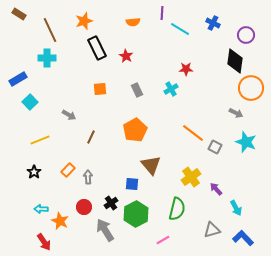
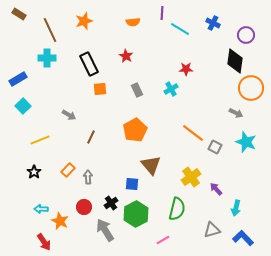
black rectangle at (97, 48): moved 8 px left, 16 px down
cyan square at (30, 102): moved 7 px left, 4 px down
cyan arrow at (236, 208): rotated 42 degrees clockwise
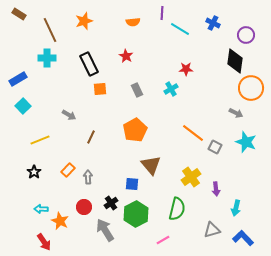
purple arrow at (216, 189): rotated 144 degrees counterclockwise
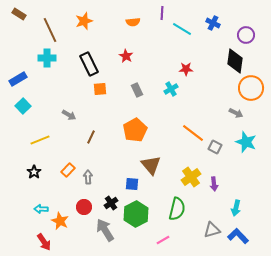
cyan line at (180, 29): moved 2 px right
purple arrow at (216, 189): moved 2 px left, 5 px up
blue L-shape at (243, 238): moved 5 px left, 2 px up
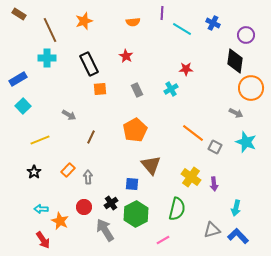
yellow cross at (191, 177): rotated 18 degrees counterclockwise
red arrow at (44, 242): moved 1 px left, 2 px up
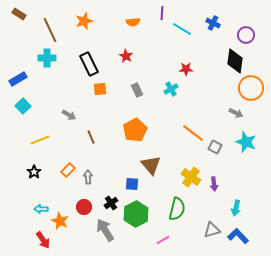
brown line at (91, 137): rotated 48 degrees counterclockwise
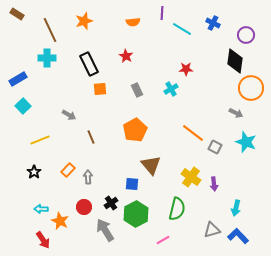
brown rectangle at (19, 14): moved 2 px left
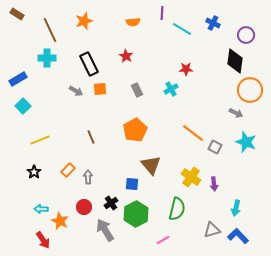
orange circle at (251, 88): moved 1 px left, 2 px down
gray arrow at (69, 115): moved 7 px right, 24 px up
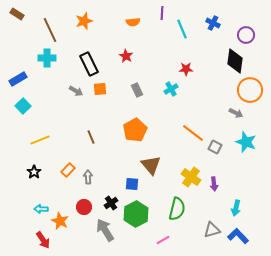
cyan line at (182, 29): rotated 36 degrees clockwise
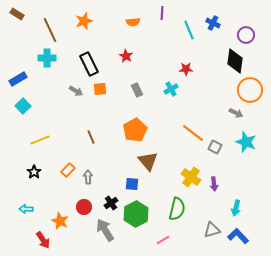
cyan line at (182, 29): moved 7 px right, 1 px down
brown triangle at (151, 165): moved 3 px left, 4 px up
cyan arrow at (41, 209): moved 15 px left
